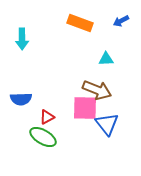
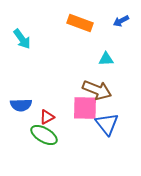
cyan arrow: rotated 35 degrees counterclockwise
blue semicircle: moved 6 px down
green ellipse: moved 1 px right, 2 px up
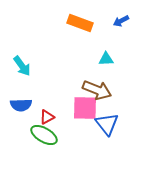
cyan arrow: moved 27 px down
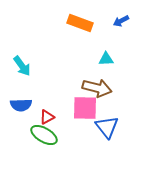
brown arrow: moved 2 px up; rotated 8 degrees counterclockwise
blue triangle: moved 3 px down
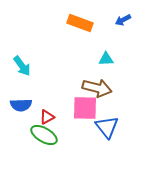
blue arrow: moved 2 px right, 1 px up
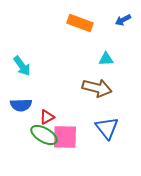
pink square: moved 20 px left, 29 px down
blue triangle: moved 1 px down
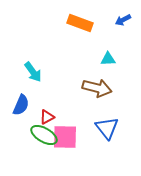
cyan triangle: moved 2 px right
cyan arrow: moved 11 px right, 6 px down
blue semicircle: rotated 65 degrees counterclockwise
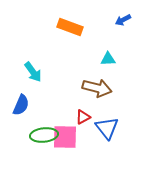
orange rectangle: moved 10 px left, 4 px down
red triangle: moved 36 px right
green ellipse: rotated 36 degrees counterclockwise
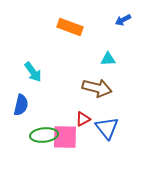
blue semicircle: rotated 10 degrees counterclockwise
red triangle: moved 2 px down
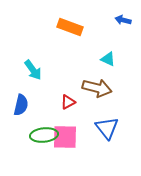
blue arrow: rotated 42 degrees clockwise
cyan triangle: rotated 28 degrees clockwise
cyan arrow: moved 2 px up
red triangle: moved 15 px left, 17 px up
